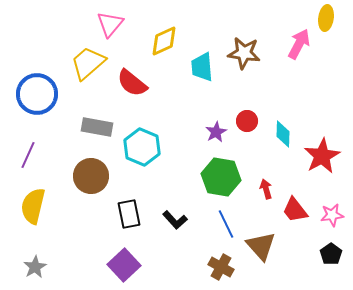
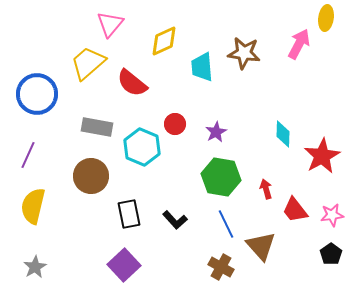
red circle: moved 72 px left, 3 px down
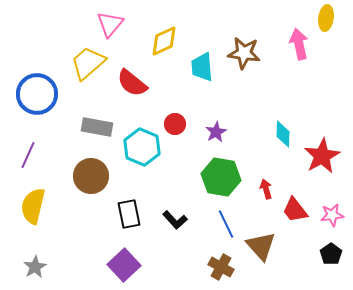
pink arrow: rotated 40 degrees counterclockwise
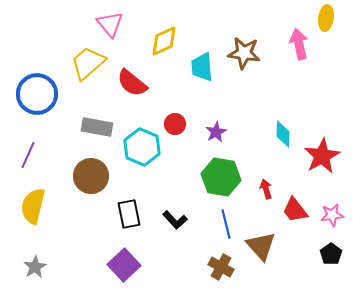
pink triangle: rotated 20 degrees counterclockwise
blue line: rotated 12 degrees clockwise
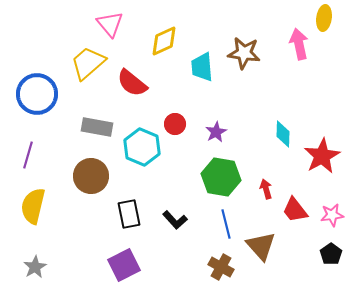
yellow ellipse: moved 2 px left
purple line: rotated 8 degrees counterclockwise
purple square: rotated 16 degrees clockwise
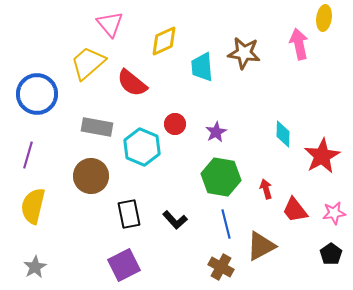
pink star: moved 2 px right, 2 px up
brown triangle: rotated 44 degrees clockwise
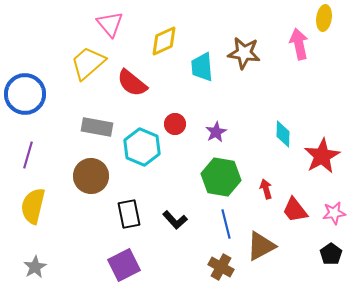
blue circle: moved 12 px left
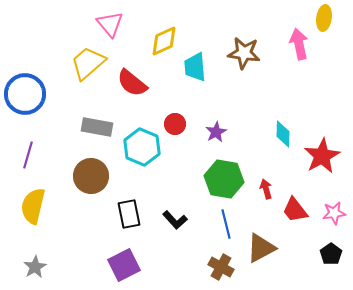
cyan trapezoid: moved 7 px left
green hexagon: moved 3 px right, 2 px down
brown triangle: moved 2 px down
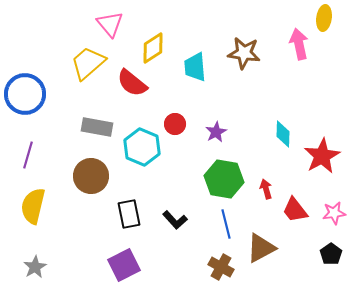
yellow diamond: moved 11 px left, 7 px down; rotated 8 degrees counterclockwise
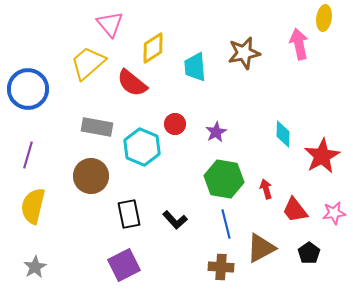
brown star: rotated 20 degrees counterclockwise
blue circle: moved 3 px right, 5 px up
black pentagon: moved 22 px left, 1 px up
brown cross: rotated 25 degrees counterclockwise
